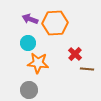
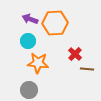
cyan circle: moved 2 px up
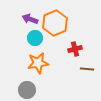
orange hexagon: rotated 20 degrees counterclockwise
cyan circle: moved 7 px right, 3 px up
red cross: moved 5 px up; rotated 32 degrees clockwise
orange star: rotated 15 degrees counterclockwise
gray circle: moved 2 px left
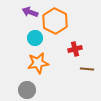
purple arrow: moved 7 px up
orange hexagon: moved 2 px up; rotated 10 degrees counterclockwise
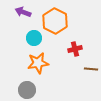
purple arrow: moved 7 px left
cyan circle: moved 1 px left
brown line: moved 4 px right
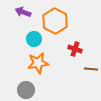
cyan circle: moved 1 px down
red cross: rotated 32 degrees clockwise
gray circle: moved 1 px left
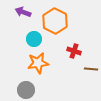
red cross: moved 1 px left, 2 px down
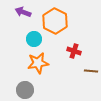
brown line: moved 2 px down
gray circle: moved 1 px left
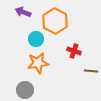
cyan circle: moved 2 px right
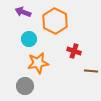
cyan circle: moved 7 px left
gray circle: moved 4 px up
